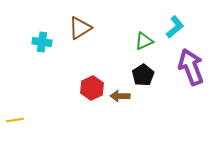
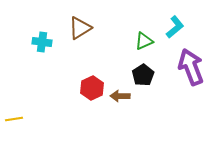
yellow line: moved 1 px left, 1 px up
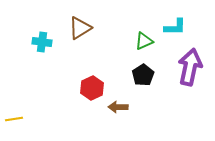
cyan L-shape: rotated 40 degrees clockwise
purple arrow: moved 1 px left; rotated 33 degrees clockwise
brown arrow: moved 2 px left, 11 px down
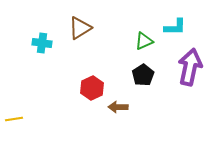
cyan cross: moved 1 px down
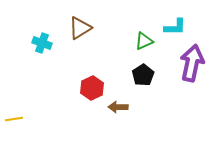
cyan cross: rotated 12 degrees clockwise
purple arrow: moved 2 px right, 4 px up
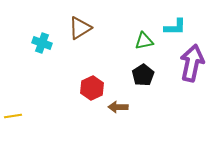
green triangle: rotated 12 degrees clockwise
yellow line: moved 1 px left, 3 px up
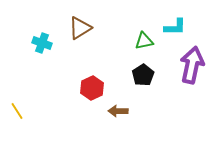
purple arrow: moved 2 px down
brown arrow: moved 4 px down
yellow line: moved 4 px right, 5 px up; rotated 66 degrees clockwise
